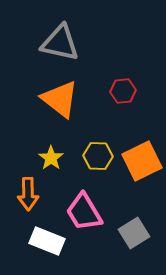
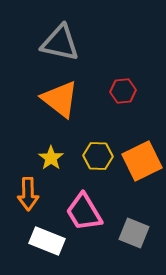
gray square: rotated 36 degrees counterclockwise
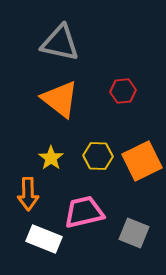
pink trapezoid: rotated 108 degrees clockwise
white rectangle: moved 3 px left, 2 px up
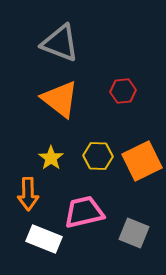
gray triangle: rotated 9 degrees clockwise
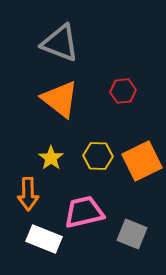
gray square: moved 2 px left, 1 px down
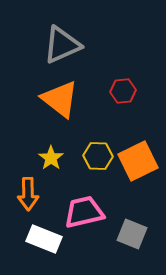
gray triangle: moved 2 px right, 2 px down; rotated 45 degrees counterclockwise
orange square: moved 4 px left
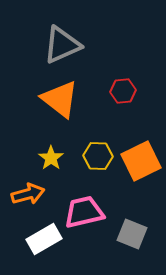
orange square: moved 3 px right
orange arrow: rotated 104 degrees counterclockwise
white rectangle: rotated 52 degrees counterclockwise
